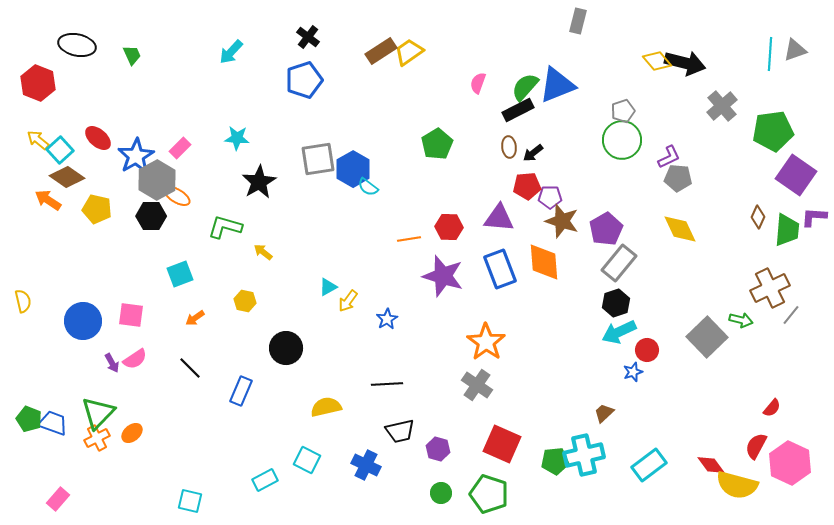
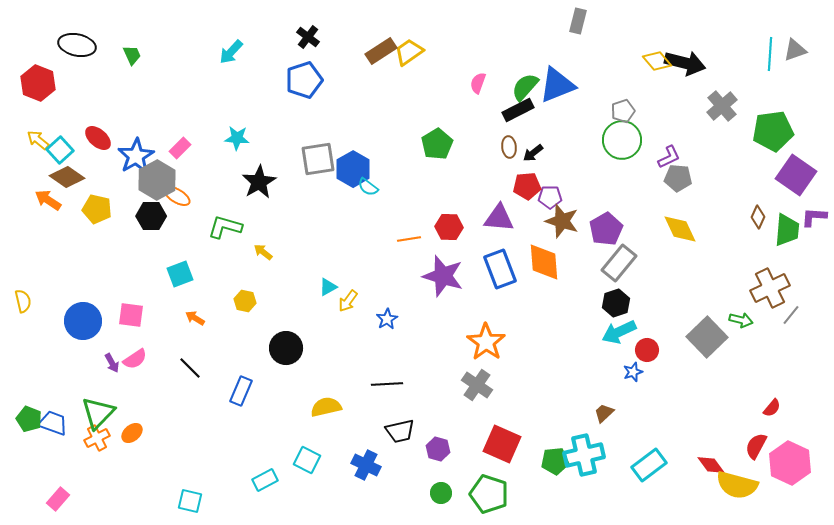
orange arrow at (195, 318): rotated 66 degrees clockwise
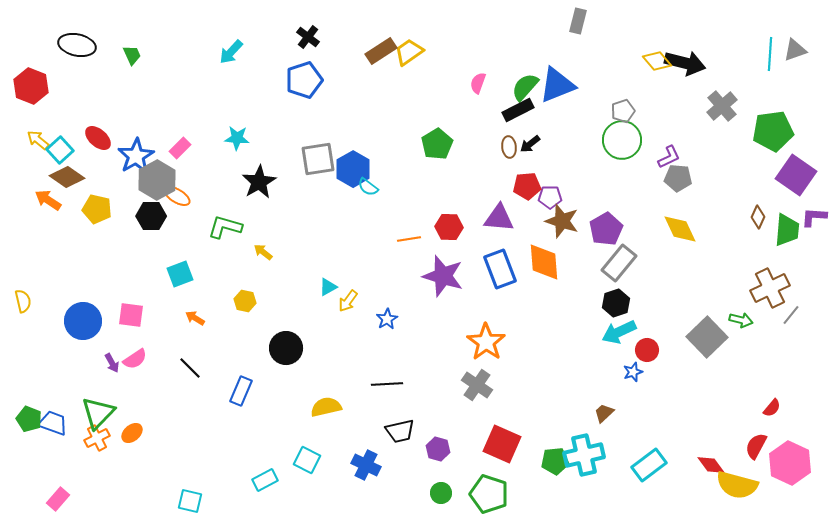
red hexagon at (38, 83): moved 7 px left, 3 px down
black arrow at (533, 153): moved 3 px left, 9 px up
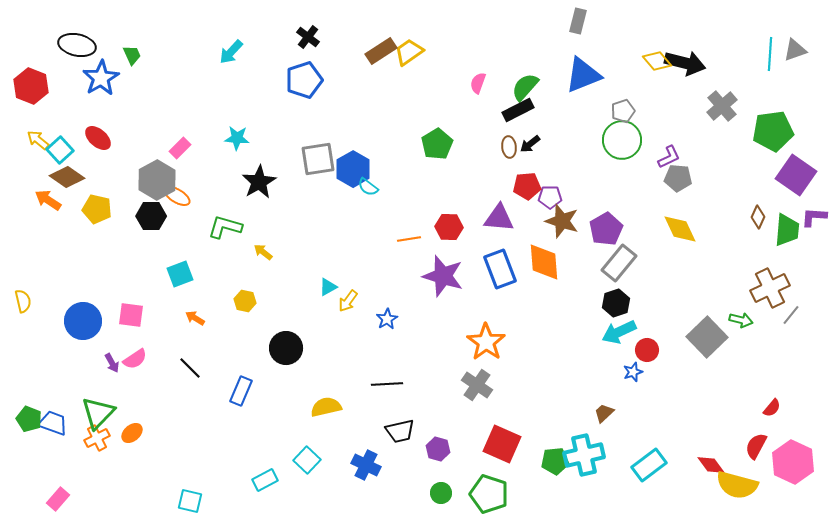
blue triangle at (557, 85): moved 26 px right, 10 px up
blue star at (136, 156): moved 35 px left, 78 px up
cyan square at (307, 460): rotated 16 degrees clockwise
pink hexagon at (790, 463): moved 3 px right, 1 px up
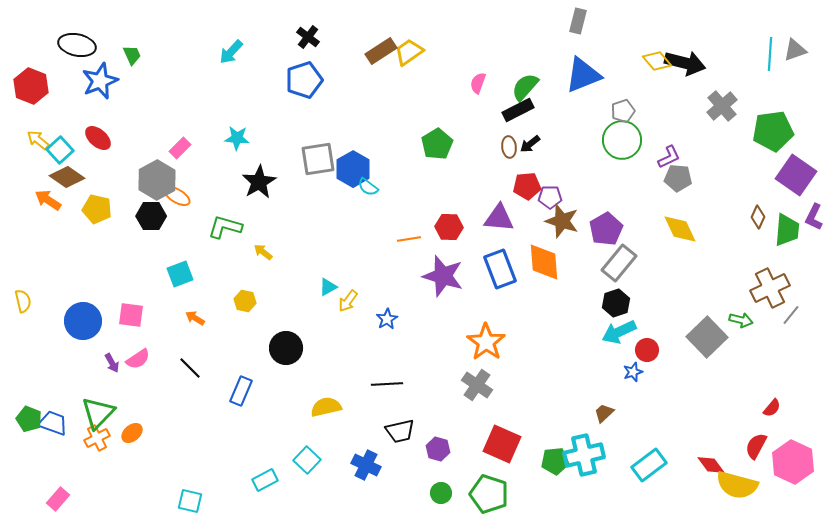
blue star at (101, 78): moved 1 px left, 3 px down; rotated 9 degrees clockwise
purple L-shape at (814, 217): rotated 68 degrees counterclockwise
pink semicircle at (135, 359): moved 3 px right
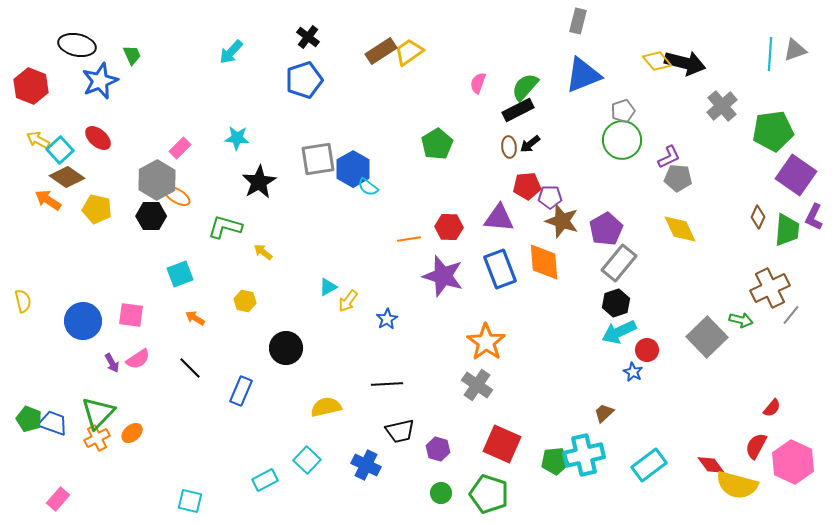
yellow arrow at (38, 140): rotated 10 degrees counterclockwise
blue star at (633, 372): rotated 24 degrees counterclockwise
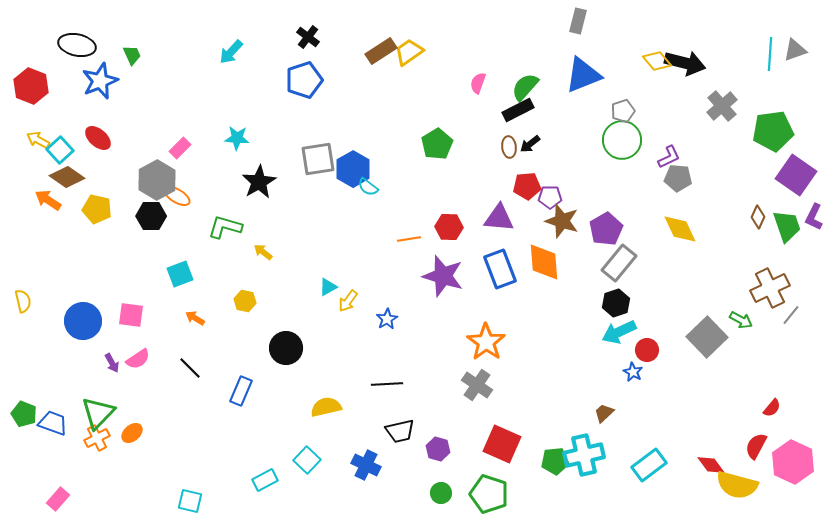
green trapezoid at (787, 230): moved 4 px up; rotated 24 degrees counterclockwise
green arrow at (741, 320): rotated 15 degrees clockwise
green pentagon at (29, 419): moved 5 px left, 5 px up
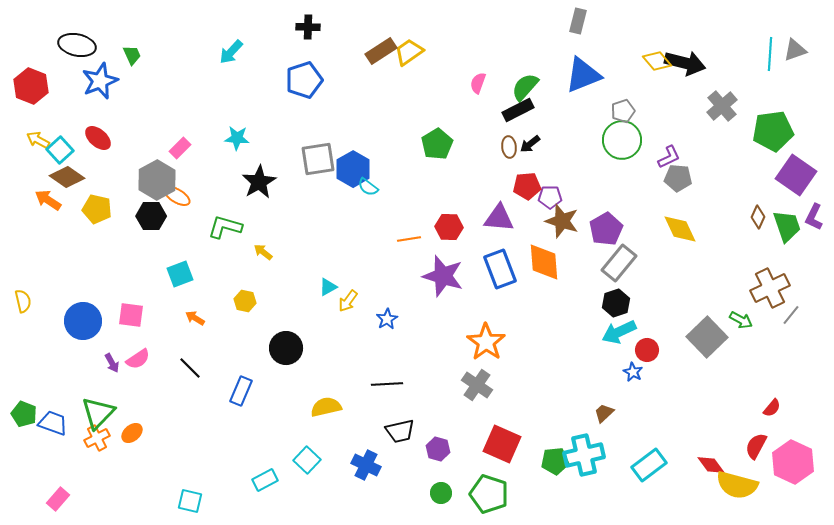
black cross at (308, 37): moved 10 px up; rotated 35 degrees counterclockwise
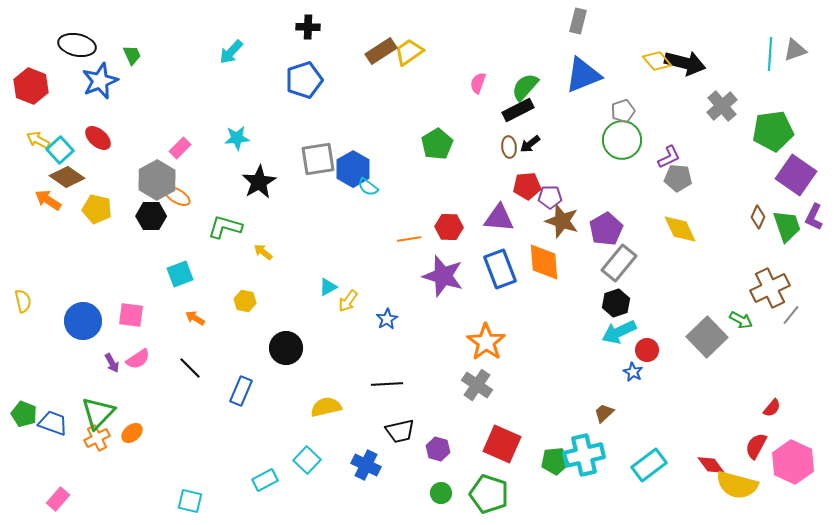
cyan star at (237, 138): rotated 10 degrees counterclockwise
